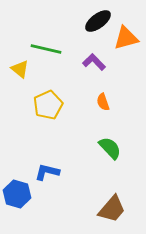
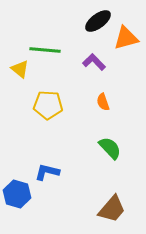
green line: moved 1 px left, 1 px down; rotated 8 degrees counterclockwise
yellow pentagon: rotated 28 degrees clockwise
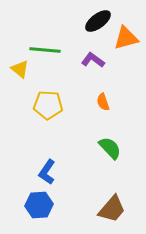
purple L-shape: moved 1 px left, 2 px up; rotated 10 degrees counterclockwise
blue L-shape: rotated 70 degrees counterclockwise
blue hexagon: moved 22 px right, 11 px down; rotated 20 degrees counterclockwise
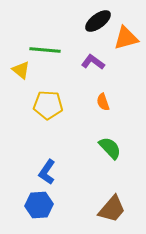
purple L-shape: moved 2 px down
yellow triangle: moved 1 px right, 1 px down
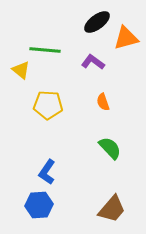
black ellipse: moved 1 px left, 1 px down
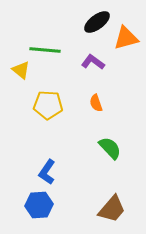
orange semicircle: moved 7 px left, 1 px down
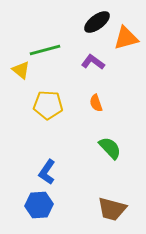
green line: rotated 20 degrees counterclockwise
brown trapezoid: rotated 64 degrees clockwise
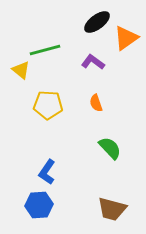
orange triangle: rotated 20 degrees counterclockwise
